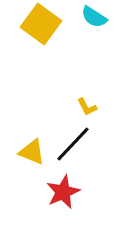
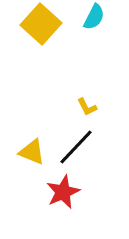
cyan semicircle: rotated 96 degrees counterclockwise
yellow square: rotated 6 degrees clockwise
black line: moved 3 px right, 3 px down
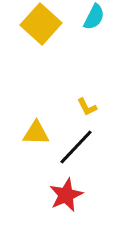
yellow triangle: moved 4 px right, 19 px up; rotated 20 degrees counterclockwise
red star: moved 3 px right, 3 px down
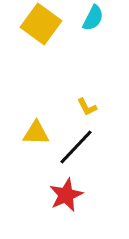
cyan semicircle: moved 1 px left, 1 px down
yellow square: rotated 6 degrees counterclockwise
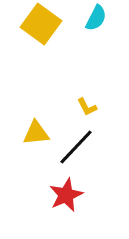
cyan semicircle: moved 3 px right
yellow triangle: rotated 8 degrees counterclockwise
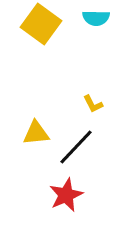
cyan semicircle: rotated 64 degrees clockwise
yellow L-shape: moved 6 px right, 3 px up
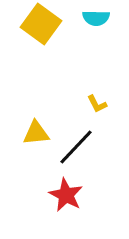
yellow L-shape: moved 4 px right
red star: rotated 20 degrees counterclockwise
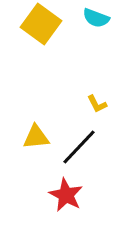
cyan semicircle: rotated 20 degrees clockwise
yellow triangle: moved 4 px down
black line: moved 3 px right
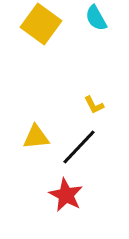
cyan semicircle: rotated 40 degrees clockwise
yellow L-shape: moved 3 px left, 1 px down
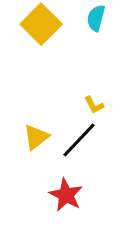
cyan semicircle: rotated 44 degrees clockwise
yellow square: rotated 9 degrees clockwise
yellow triangle: rotated 32 degrees counterclockwise
black line: moved 7 px up
